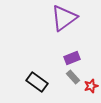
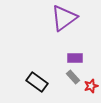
purple rectangle: moved 3 px right; rotated 21 degrees clockwise
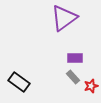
black rectangle: moved 18 px left
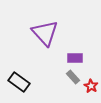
purple triangle: moved 19 px left, 15 px down; rotated 36 degrees counterclockwise
red star: rotated 24 degrees counterclockwise
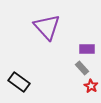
purple triangle: moved 2 px right, 6 px up
purple rectangle: moved 12 px right, 9 px up
gray rectangle: moved 9 px right, 9 px up
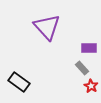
purple rectangle: moved 2 px right, 1 px up
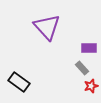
red star: rotated 24 degrees clockwise
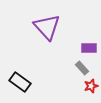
black rectangle: moved 1 px right
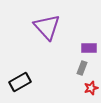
gray rectangle: rotated 64 degrees clockwise
black rectangle: rotated 65 degrees counterclockwise
red star: moved 2 px down
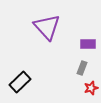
purple rectangle: moved 1 px left, 4 px up
black rectangle: rotated 15 degrees counterclockwise
